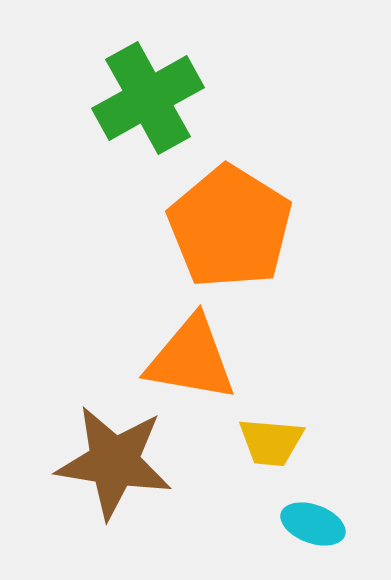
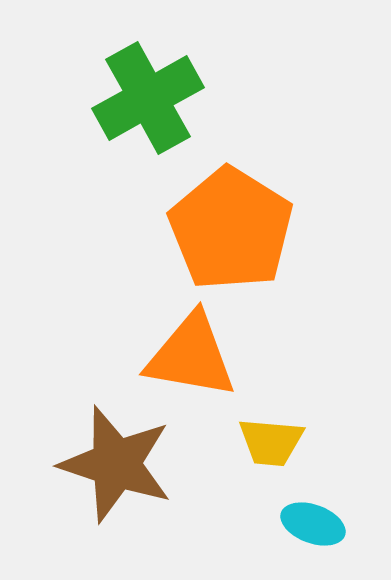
orange pentagon: moved 1 px right, 2 px down
orange triangle: moved 3 px up
brown star: moved 2 px right, 2 px down; rotated 9 degrees clockwise
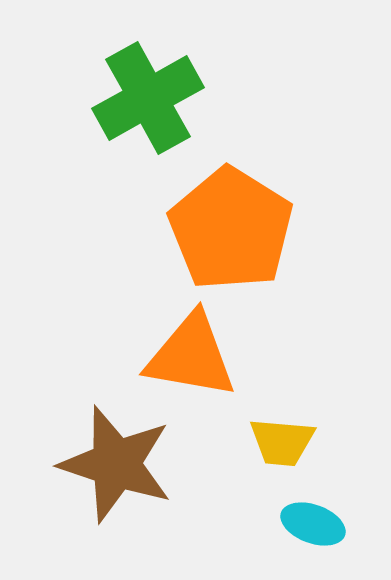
yellow trapezoid: moved 11 px right
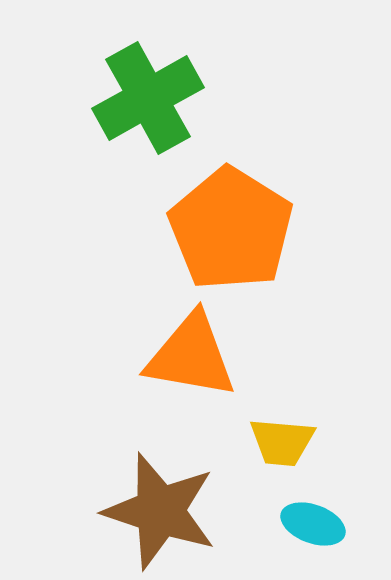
brown star: moved 44 px right, 47 px down
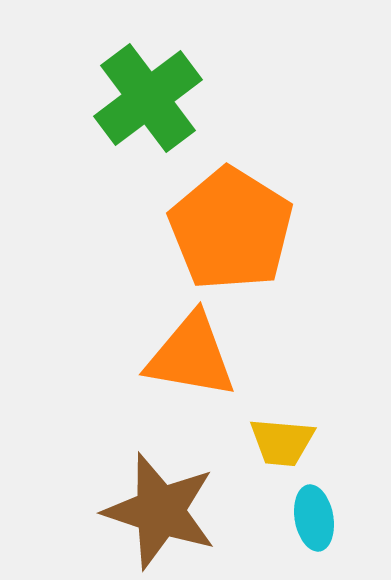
green cross: rotated 8 degrees counterclockwise
cyan ellipse: moved 1 px right, 6 px up; rotated 60 degrees clockwise
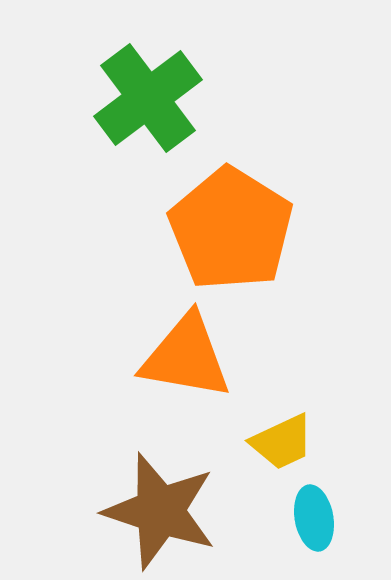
orange triangle: moved 5 px left, 1 px down
yellow trapezoid: rotated 30 degrees counterclockwise
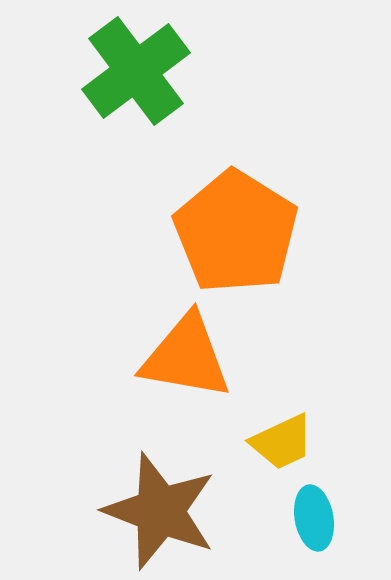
green cross: moved 12 px left, 27 px up
orange pentagon: moved 5 px right, 3 px down
brown star: rotated 3 degrees clockwise
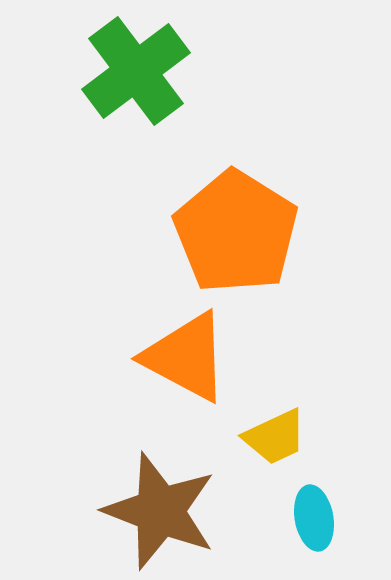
orange triangle: rotated 18 degrees clockwise
yellow trapezoid: moved 7 px left, 5 px up
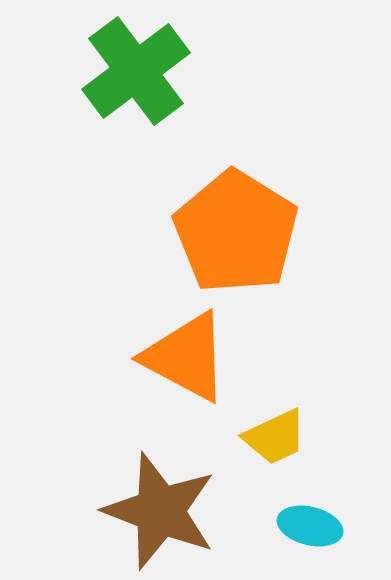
cyan ellipse: moved 4 px left, 8 px down; rotated 66 degrees counterclockwise
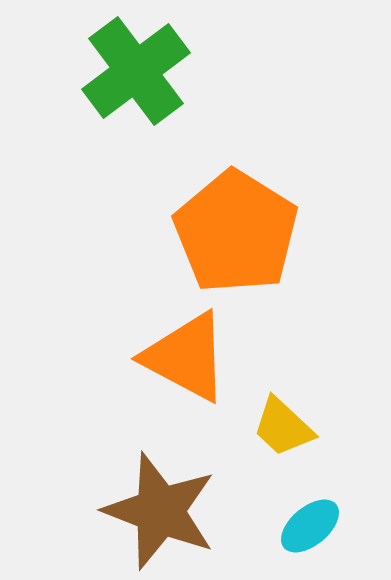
yellow trapezoid: moved 8 px right, 10 px up; rotated 68 degrees clockwise
cyan ellipse: rotated 54 degrees counterclockwise
